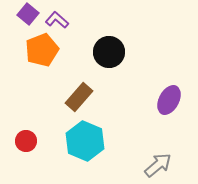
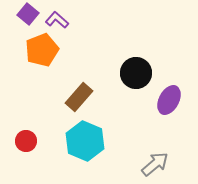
black circle: moved 27 px right, 21 px down
gray arrow: moved 3 px left, 1 px up
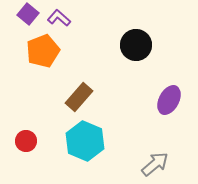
purple L-shape: moved 2 px right, 2 px up
orange pentagon: moved 1 px right, 1 px down
black circle: moved 28 px up
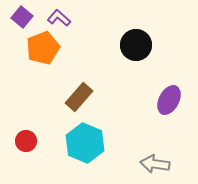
purple square: moved 6 px left, 3 px down
orange pentagon: moved 3 px up
cyan hexagon: moved 2 px down
gray arrow: rotated 132 degrees counterclockwise
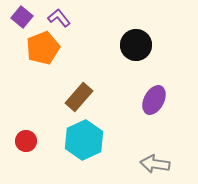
purple L-shape: rotated 10 degrees clockwise
purple ellipse: moved 15 px left
cyan hexagon: moved 1 px left, 3 px up; rotated 12 degrees clockwise
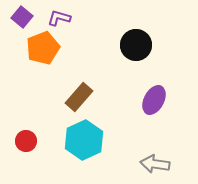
purple L-shape: rotated 35 degrees counterclockwise
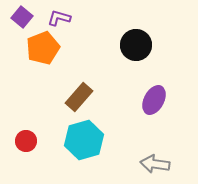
cyan hexagon: rotated 9 degrees clockwise
